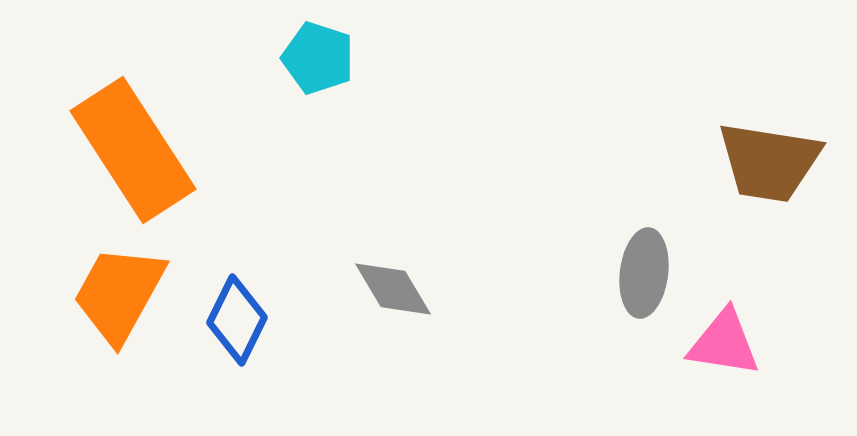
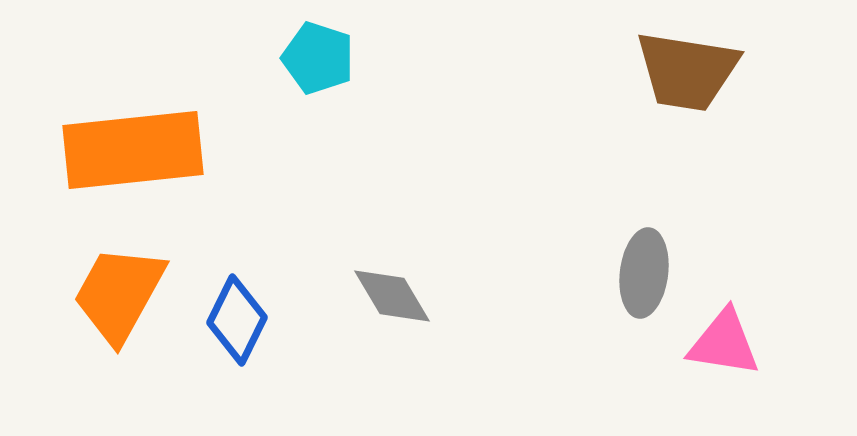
orange rectangle: rotated 63 degrees counterclockwise
brown trapezoid: moved 82 px left, 91 px up
gray diamond: moved 1 px left, 7 px down
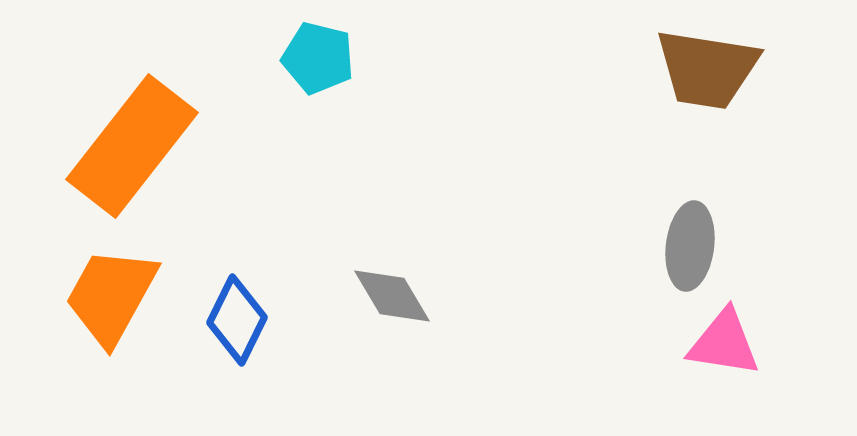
cyan pentagon: rotated 4 degrees counterclockwise
brown trapezoid: moved 20 px right, 2 px up
orange rectangle: moved 1 px left, 4 px up; rotated 46 degrees counterclockwise
gray ellipse: moved 46 px right, 27 px up
orange trapezoid: moved 8 px left, 2 px down
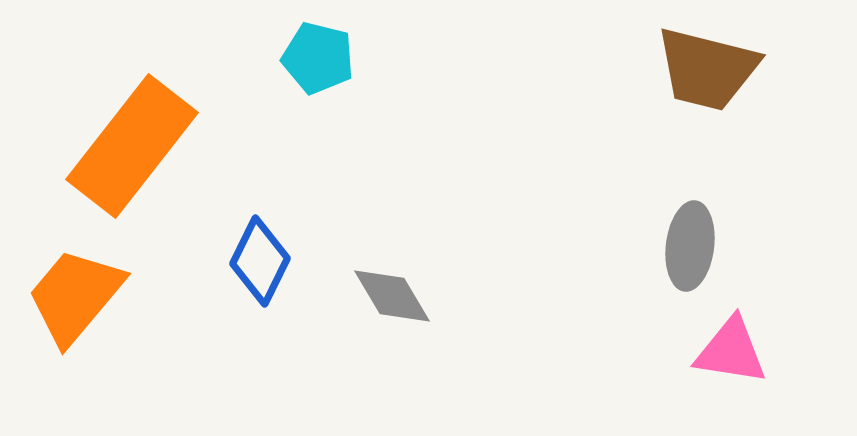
brown trapezoid: rotated 5 degrees clockwise
orange trapezoid: moved 36 px left; rotated 11 degrees clockwise
blue diamond: moved 23 px right, 59 px up
pink triangle: moved 7 px right, 8 px down
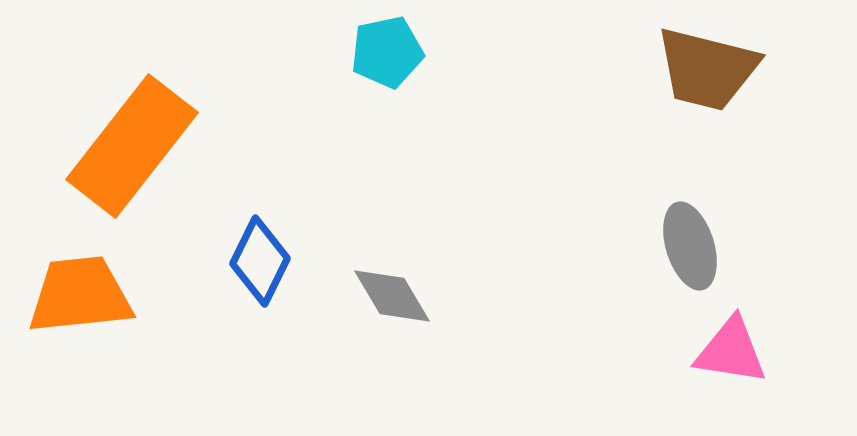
cyan pentagon: moved 69 px right, 6 px up; rotated 26 degrees counterclockwise
gray ellipse: rotated 24 degrees counterclockwise
orange trapezoid: moved 5 px right, 1 px up; rotated 44 degrees clockwise
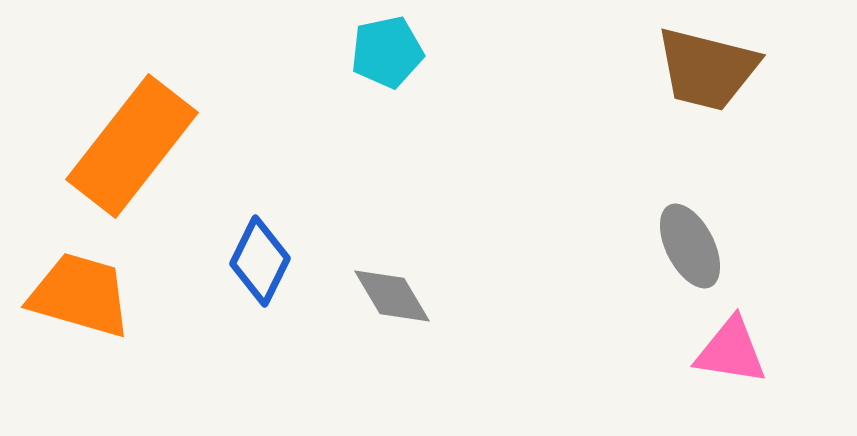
gray ellipse: rotated 10 degrees counterclockwise
orange trapezoid: rotated 22 degrees clockwise
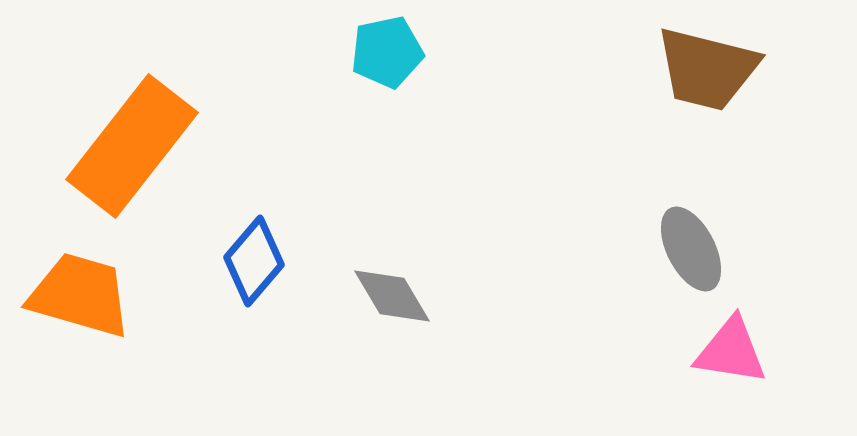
gray ellipse: moved 1 px right, 3 px down
blue diamond: moved 6 px left; rotated 14 degrees clockwise
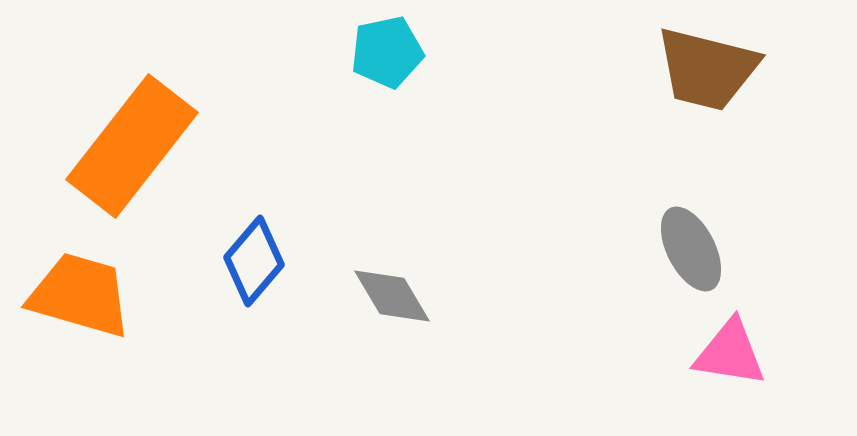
pink triangle: moved 1 px left, 2 px down
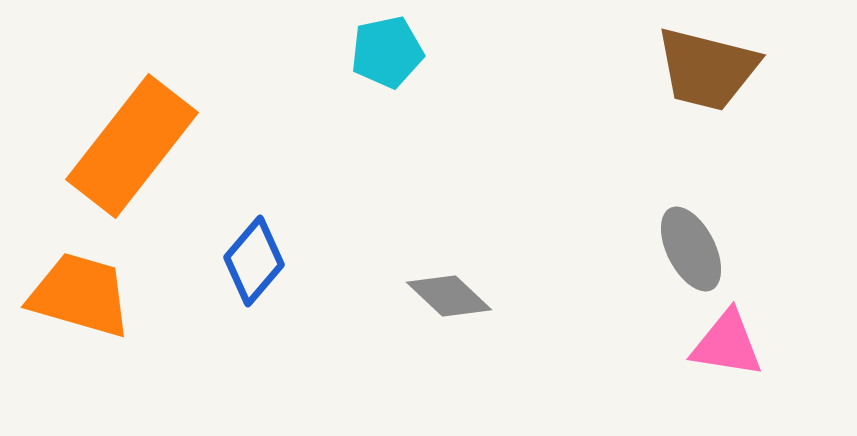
gray diamond: moved 57 px right; rotated 16 degrees counterclockwise
pink triangle: moved 3 px left, 9 px up
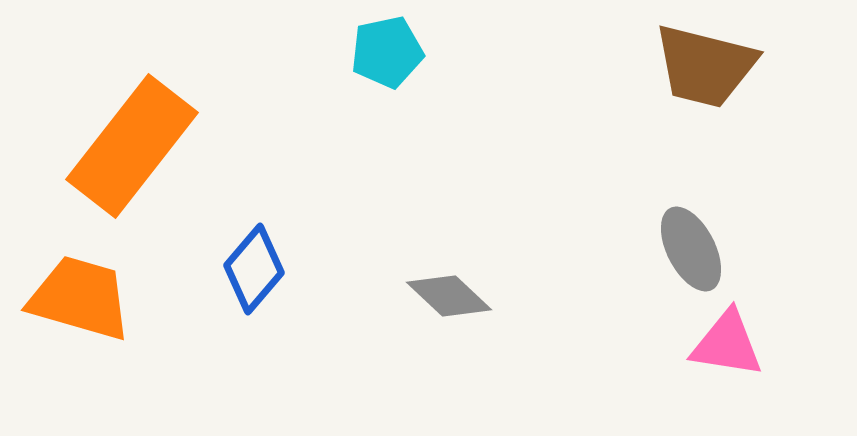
brown trapezoid: moved 2 px left, 3 px up
blue diamond: moved 8 px down
orange trapezoid: moved 3 px down
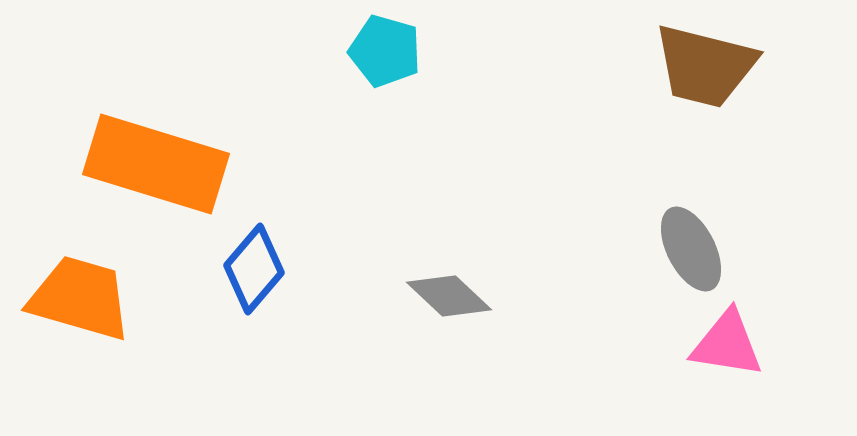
cyan pentagon: moved 2 px left, 1 px up; rotated 28 degrees clockwise
orange rectangle: moved 24 px right, 18 px down; rotated 69 degrees clockwise
